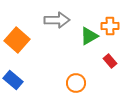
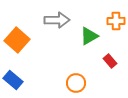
orange cross: moved 6 px right, 5 px up
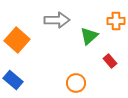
green triangle: rotated 12 degrees counterclockwise
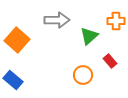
orange circle: moved 7 px right, 8 px up
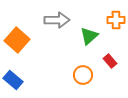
orange cross: moved 1 px up
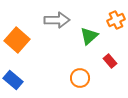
orange cross: rotated 24 degrees counterclockwise
orange circle: moved 3 px left, 3 px down
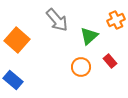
gray arrow: rotated 50 degrees clockwise
orange circle: moved 1 px right, 11 px up
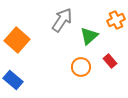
gray arrow: moved 5 px right; rotated 105 degrees counterclockwise
